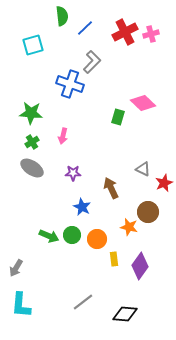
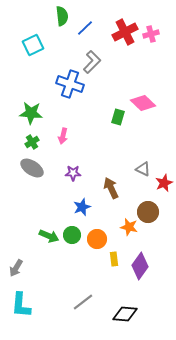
cyan square: rotated 10 degrees counterclockwise
blue star: rotated 24 degrees clockwise
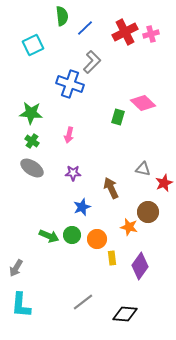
pink arrow: moved 6 px right, 1 px up
green cross: moved 1 px up; rotated 24 degrees counterclockwise
gray triangle: rotated 14 degrees counterclockwise
yellow rectangle: moved 2 px left, 1 px up
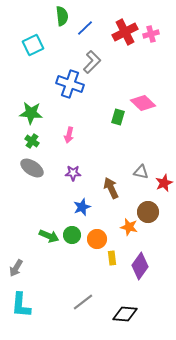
gray triangle: moved 2 px left, 3 px down
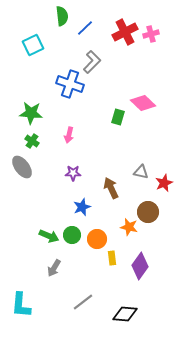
gray ellipse: moved 10 px left, 1 px up; rotated 20 degrees clockwise
gray arrow: moved 38 px right
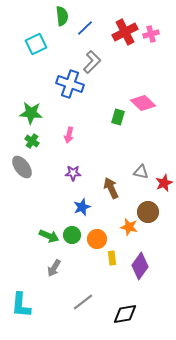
cyan square: moved 3 px right, 1 px up
black diamond: rotated 15 degrees counterclockwise
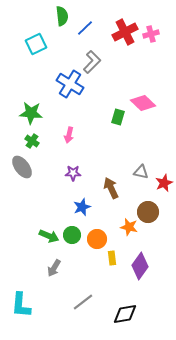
blue cross: rotated 12 degrees clockwise
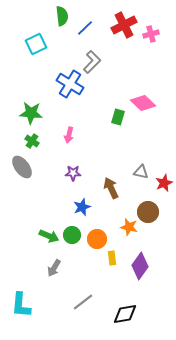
red cross: moved 1 px left, 7 px up
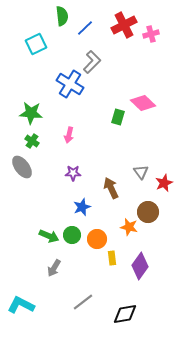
gray triangle: rotated 42 degrees clockwise
cyan L-shape: rotated 112 degrees clockwise
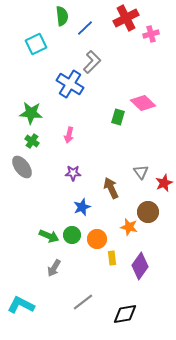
red cross: moved 2 px right, 7 px up
